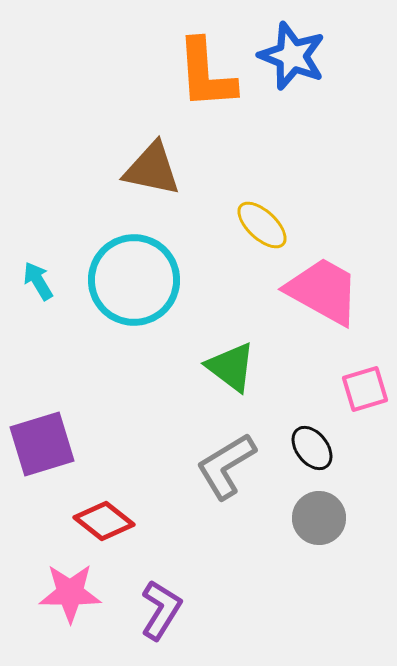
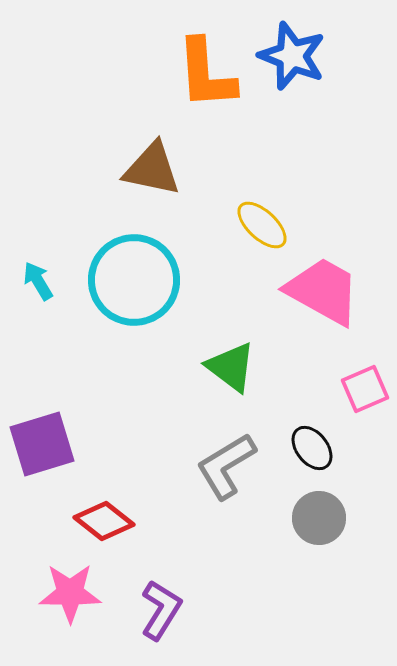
pink square: rotated 6 degrees counterclockwise
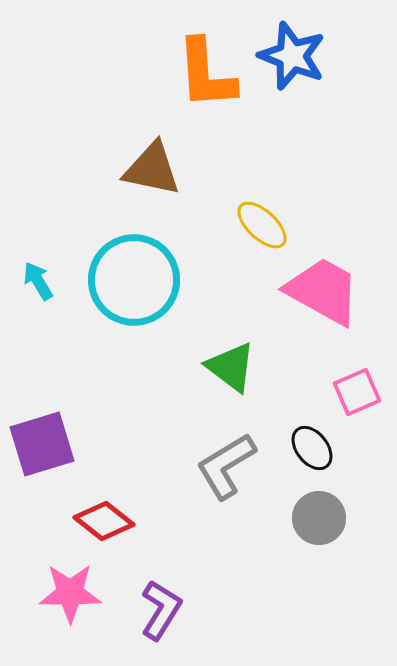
pink square: moved 8 px left, 3 px down
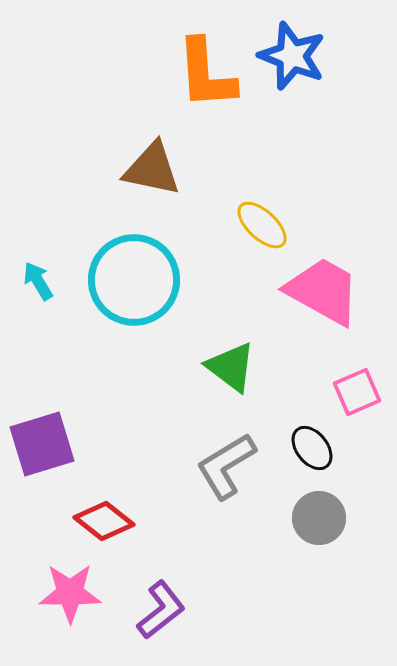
purple L-shape: rotated 20 degrees clockwise
